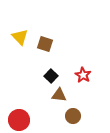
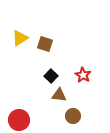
yellow triangle: moved 1 px down; rotated 42 degrees clockwise
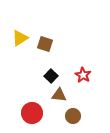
red circle: moved 13 px right, 7 px up
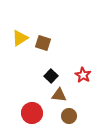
brown square: moved 2 px left, 1 px up
brown circle: moved 4 px left
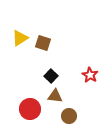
red star: moved 7 px right
brown triangle: moved 4 px left, 1 px down
red circle: moved 2 px left, 4 px up
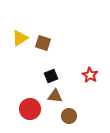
black square: rotated 24 degrees clockwise
